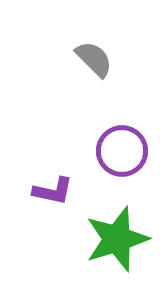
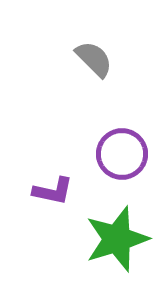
purple circle: moved 3 px down
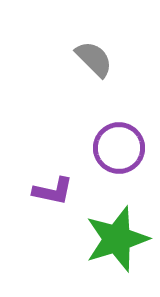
purple circle: moved 3 px left, 6 px up
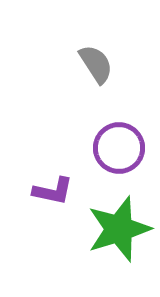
gray semicircle: moved 2 px right, 5 px down; rotated 12 degrees clockwise
green star: moved 2 px right, 10 px up
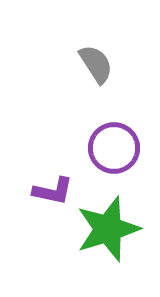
purple circle: moved 5 px left
green star: moved 11 px left
